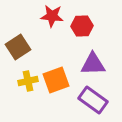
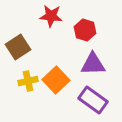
red star: moved 1 px left
red hexagon: moved 3 px right, 4 px down; rotated 20 degrees clockwise
orange square: rotated 24 degrees counterclockwise
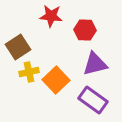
red hexagon: rotated 15 degrees counterclockwise
purple triangle: moved 2 px right; rotated 12 degrees counterclockwise
yellow cross: moved 1 px right, 9 px up
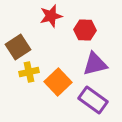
red star: rotated 20 degrees counterclockwise
orange square: moved 2 px right, 2 px down
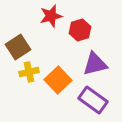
red hexagon: moved 5 px left; rotated 20 degrees counterclockwise
orange square: moved 2 px up
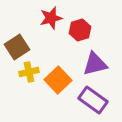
red star: moved 2 px down
brown square: moved 1 px left
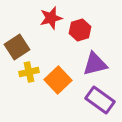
purple rectangle: moved 7 px right
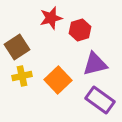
yellow cross: moved 7 px left, 4 px down
